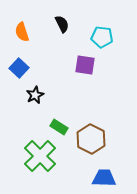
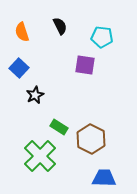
black semicircle: moved 2 px left, 2 px down
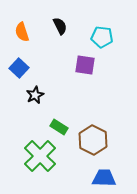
brown hexagon: moved 2 px right, 1 px down
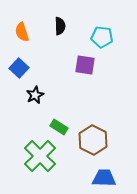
black semicircle: rotated 24 degrees clockwise
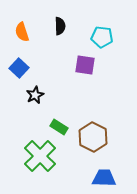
brown hexagon: moved 3 px up
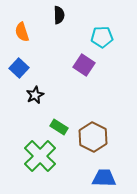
black semicircle: moved 1 px left, 11 px up
cyan pentagon: rotated 10 degrees counterclockwise
purple square: moved 1 px left; rotated 25 degrees clockwise
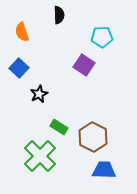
black star: moved 4 px right, 1 px up
blue trapezoid: moved 8 px up
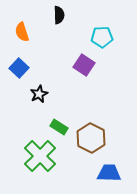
brown hexagon: moved 2 px left, 1 px down
blue trapezoid: moved 5 px right, 3 px down
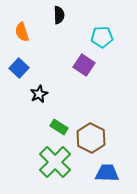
green cross: moved 15 px right, 6 px down
blue trapezoid: moved 2 px left
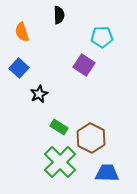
green cross: moved 5 px right
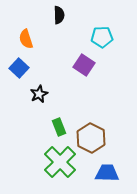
orange semicircle: moved 4 px right, 7 px down
green rectangle: rotated 36 degrees clockwise
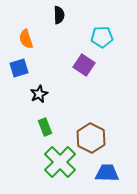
blue square: rotated 30 degrees clockwise
green rectangle: moved 14 px left
